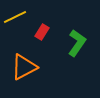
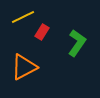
yellow line: moved 8 px right
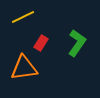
red rectangle: moved 1 px left, 11 px down
orange triangle: moved 1 px down; rotated 20 degrees clockwise
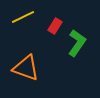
red rectangle: moved 14 px right, 17 px up
orange triangle: moved 2 px right; rotated 28 degrees clockwise
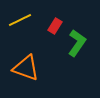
yellow line: moved 3 px left, 3 px down
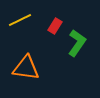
orange triangle: rotated 12 degrees counterclockwise
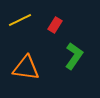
red rectangle: moved 1 px up
green L-shape: moved 3 px left, 13 px down
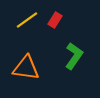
yellow line: moved 7 px right; rotated 10 degrees counterclockwise
red rectangle: moved 5 px up
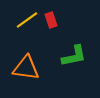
red rectangle: moved 4 px left; rotated 49 degrees counterclockwise
green L-shape: rotated 44 degrees clockwise
